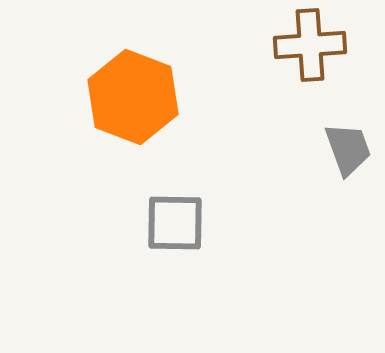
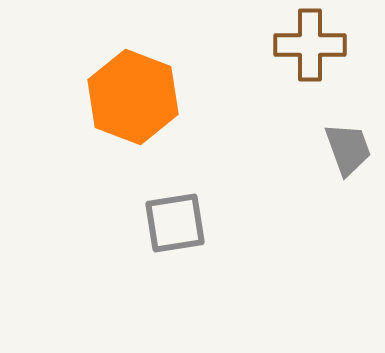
brown cross: rotated 4 degrees clockwise
gray square: rotated 10 degrees counterclockwise
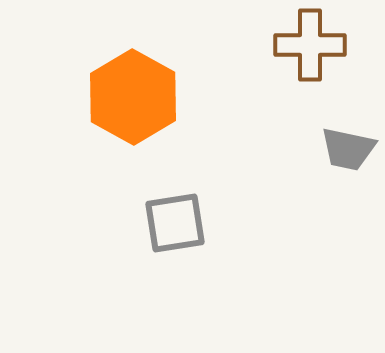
orange hexagon: rotated 8 degrees clockwise
gray trapezoid: rotated 122 degrees clockwise
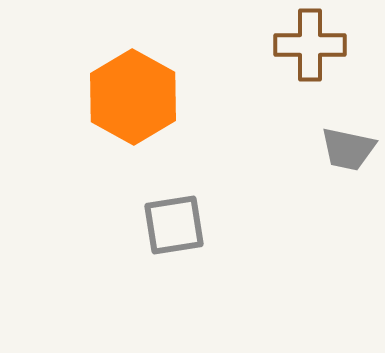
gray square: moved 1 px left, 2 px down
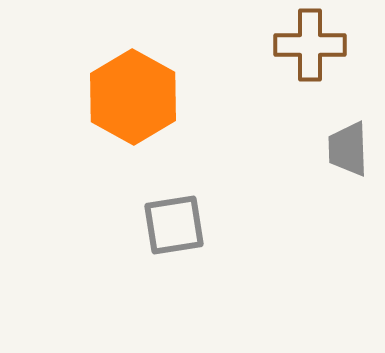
gray trapezoid: rotated 76 degrees clockwise
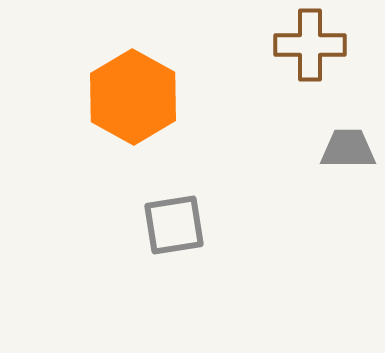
gray trapezoid: rotated 92 degrees clockwise
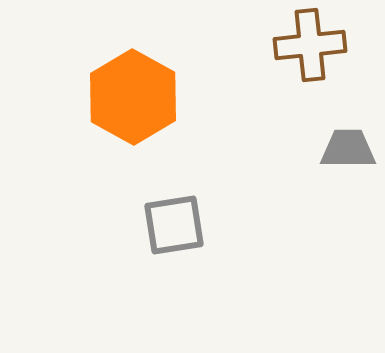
brown cross: rotated 6 degrees counterclockwise
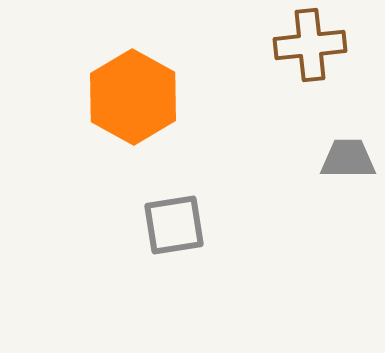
gray trapezoid: moved 10 px down
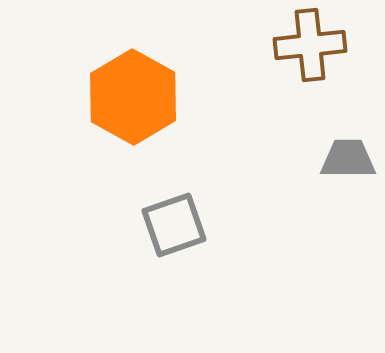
gray square: rotated 10 degrees counterclockwise
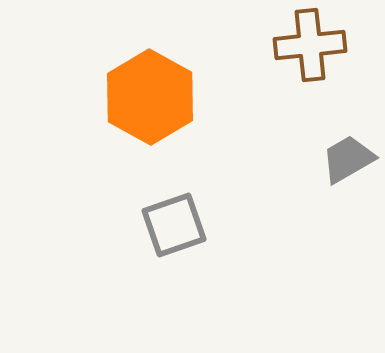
orange hexagon: moved 17 px right
gray trapezoid: rotated 30 degrees counterclockwise
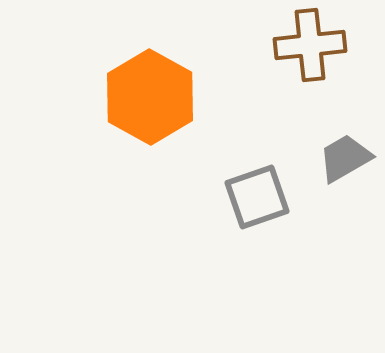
gray trapezoid: moved 3 px left, 1 px up
gray square: moved 83 px right, 28 px up
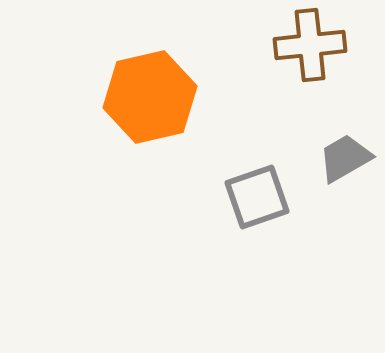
orange hexagon: rotated 18 degrees clockwise
